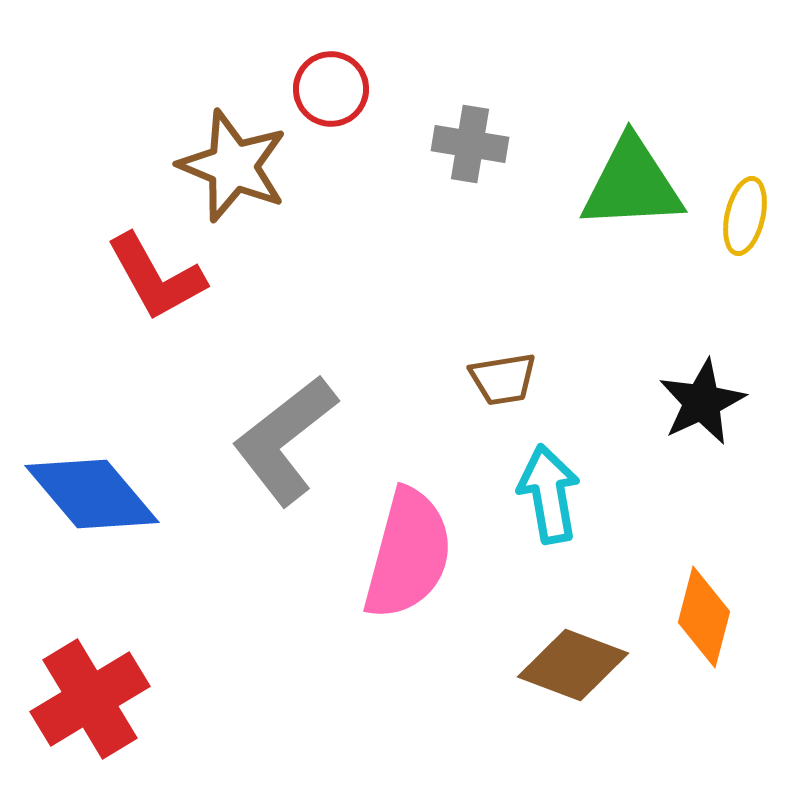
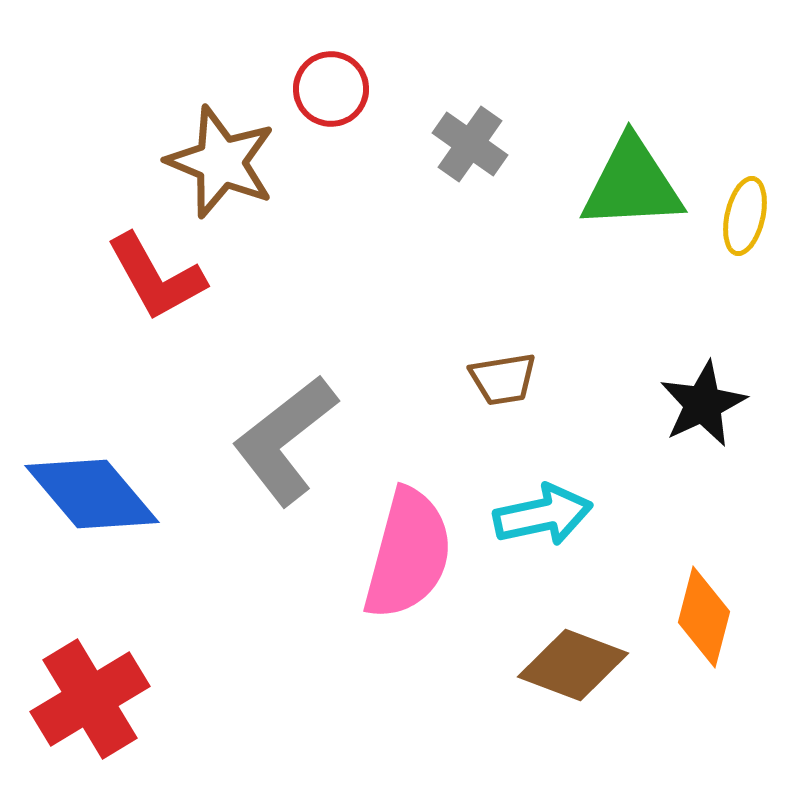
gray cross: rotated 26 degrees clockwise
brown star: moved 12 px left, 4 px up
black star: moved 1 px right, 2 px down
cyan arrow: moved 6 px left, 21 px down; rotated 88 degrees clockwise
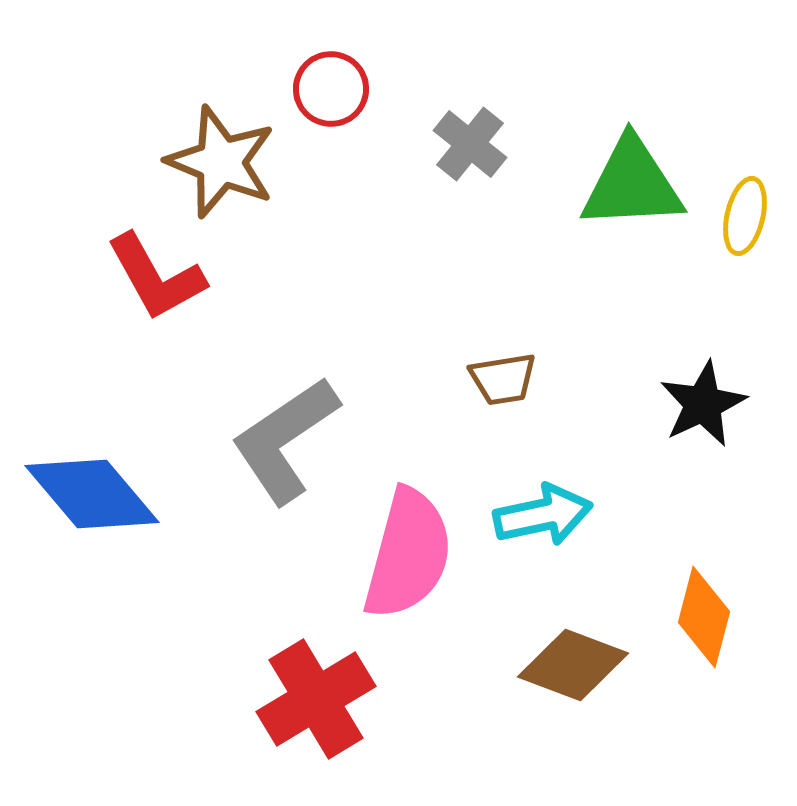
gray cross: rotated 4 degrees clockwise
gray L-shape: rotated 4 degrees clockwise
red cross: moved 226 px right
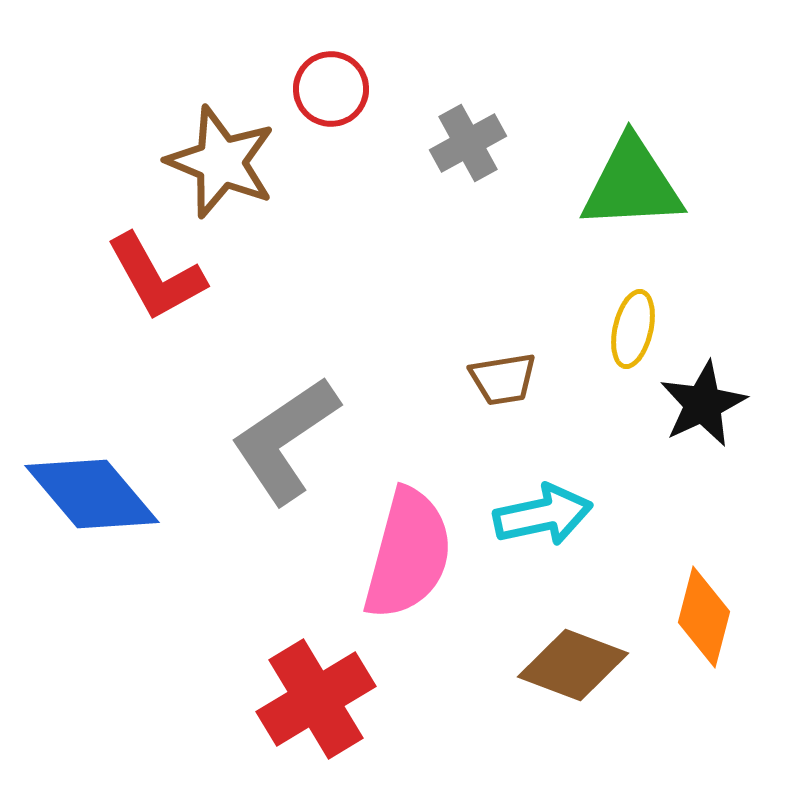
gray cross: moved 2 px left, 1 px up; rotated 22 degrees clockwise
yellow ellipse: moved 112 px left, 113 px down
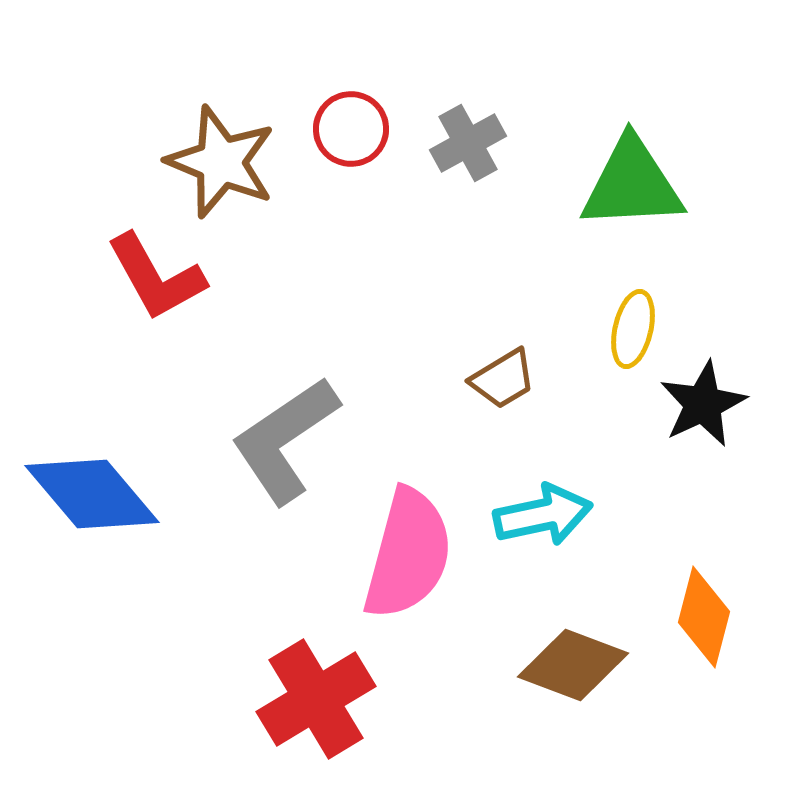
red circle: moved 20 px right, 40 px down
brown trapezoid: rotated 22 degrees counterclockwise
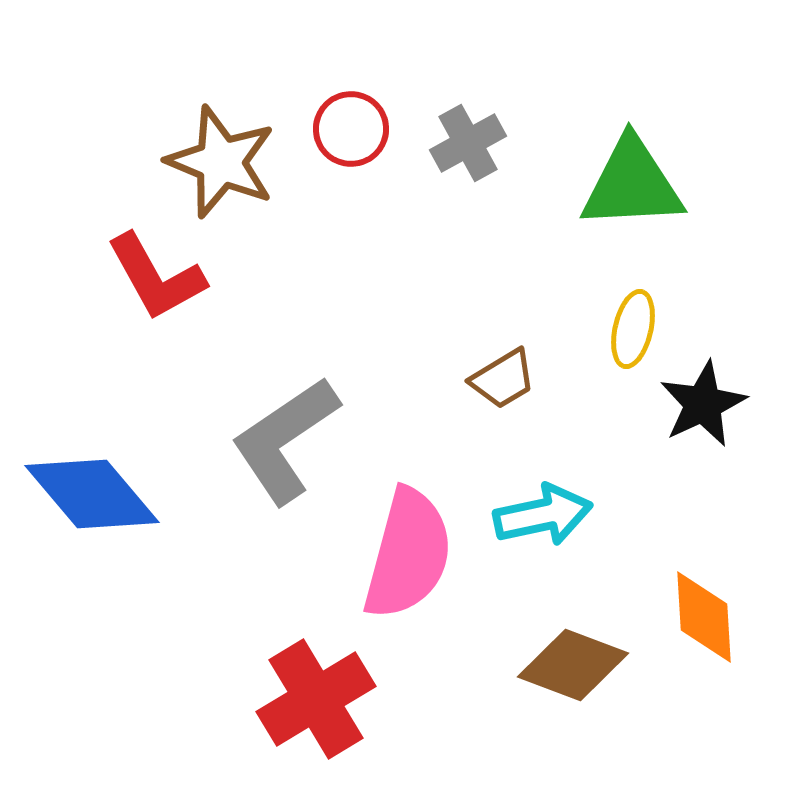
orange diamond: rotated 18 degrees counterclockwise
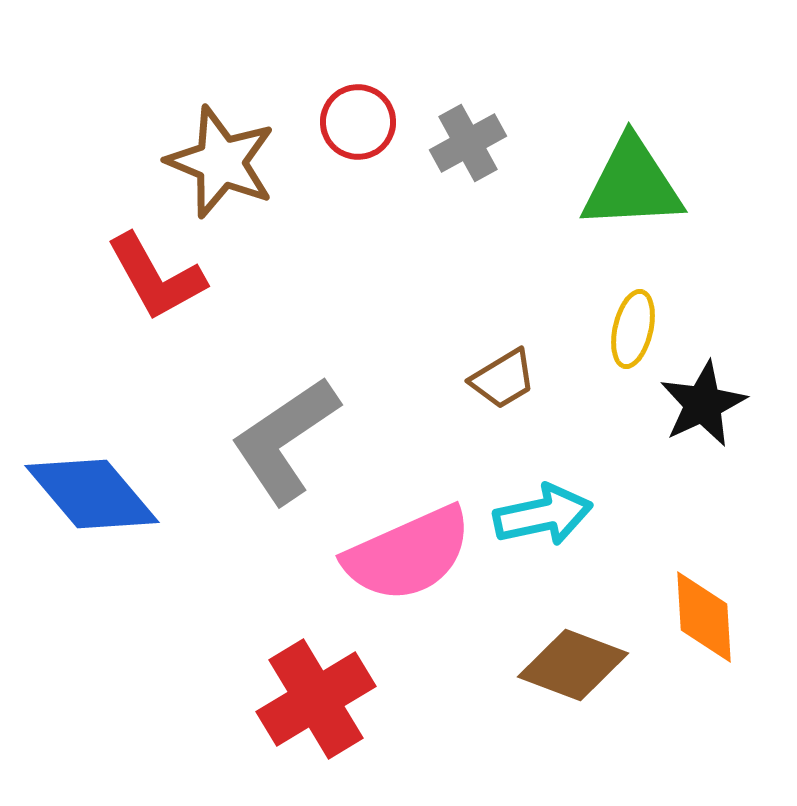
red circle: moved 7 px right, 7 px up
pink semicircle: rotated 51 degrees clockwise
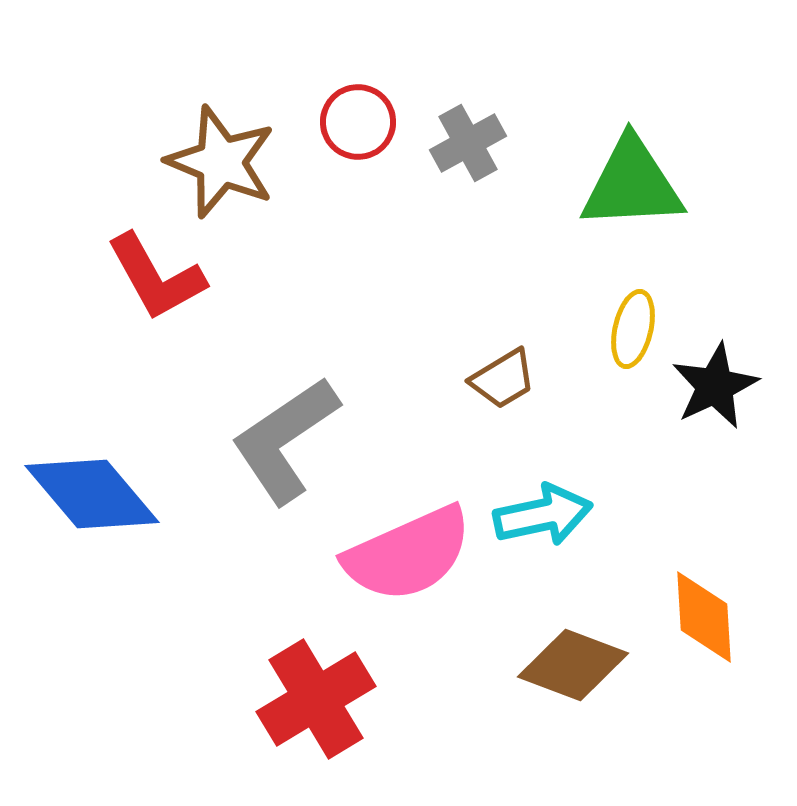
black star: moved 12 px right, 18 px up
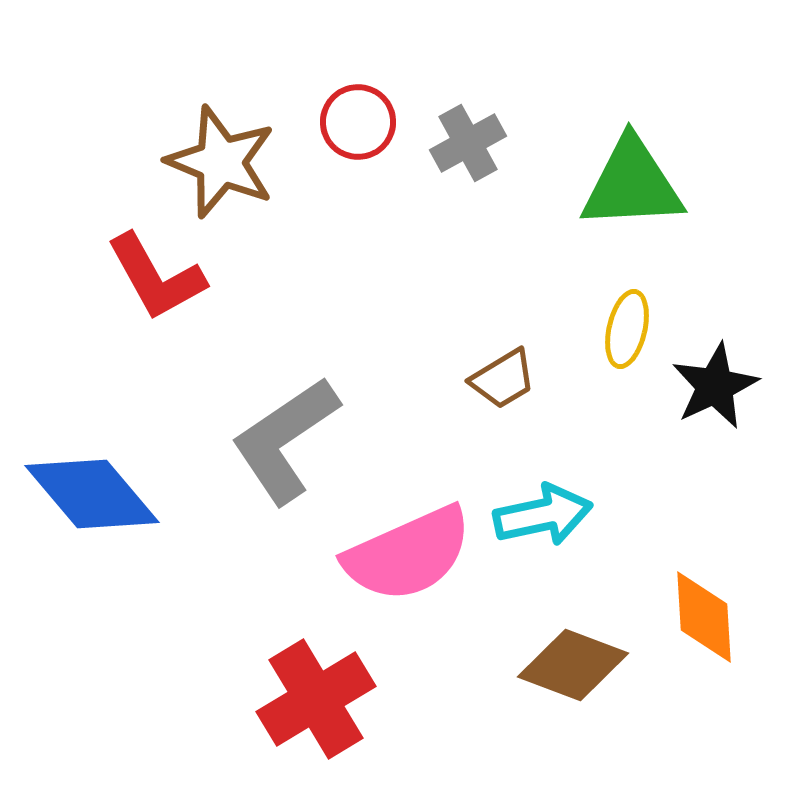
yellow ellipse: moved 6 px left
